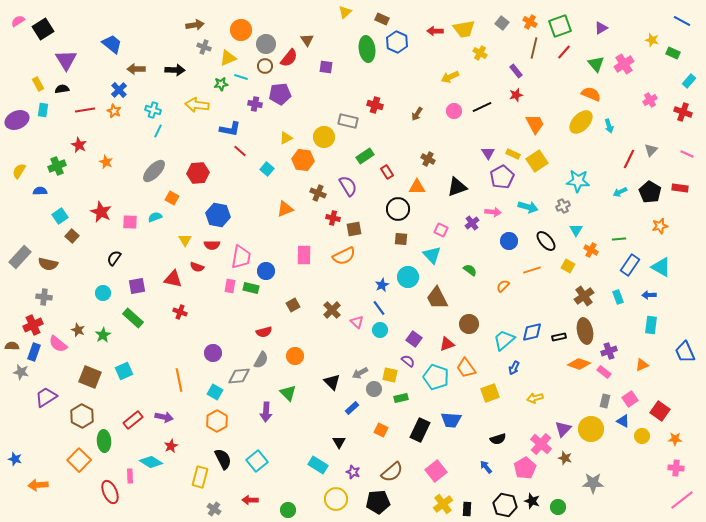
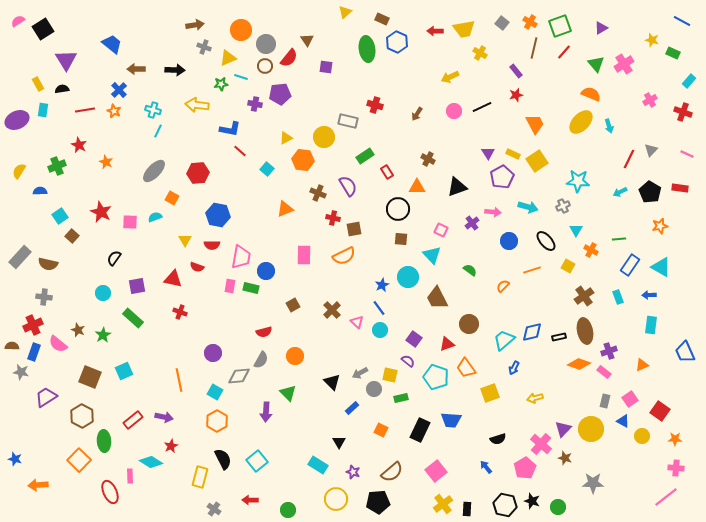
pink line at (682, 500): moved 16 px left, 3 px up
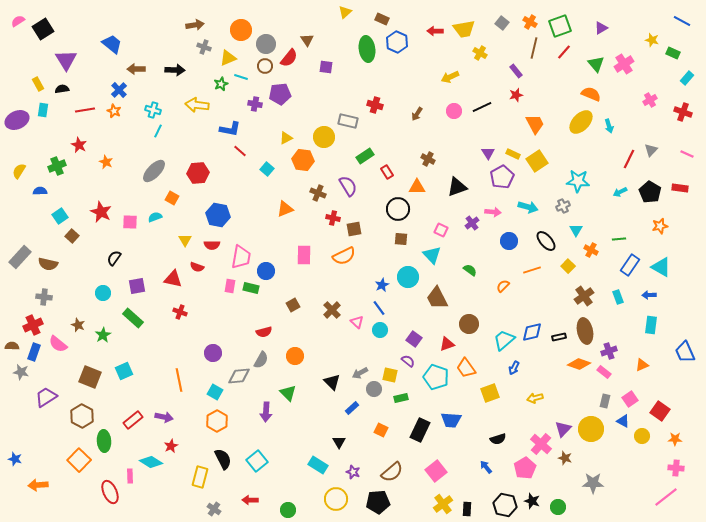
cyan rectangle at (689, 81): moved 2 px left, 3 px up
green star at (221, 84): rotated 16 degrees counterclockwise
yellow square at (568, 266): rotated 16 degrees clockwise
brown star at (78, 330): moved 5 px up
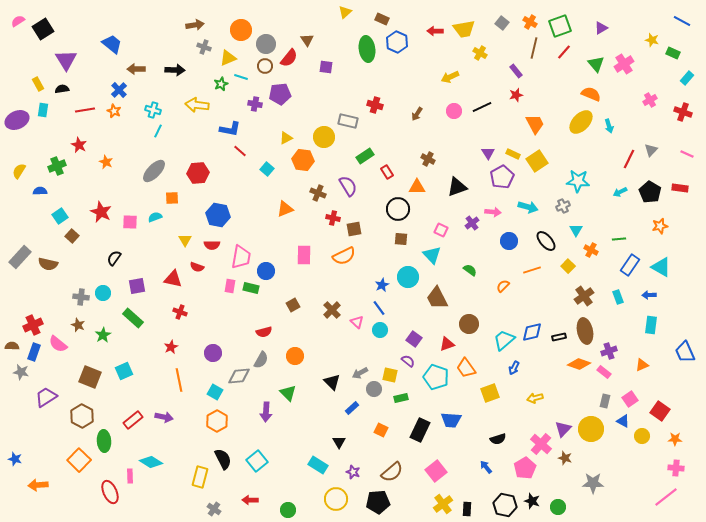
orange square at (172, 198): rotated 32 degrees counterclockwise
gray cross at (44, 297): moved 37 px right
red star at (171, 446): moved 99 px up
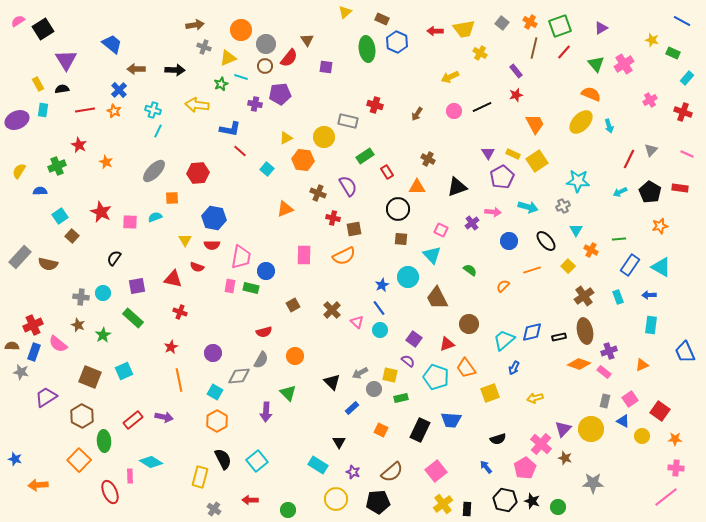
blue hexagon at (218, 215): moved 4 px left, 3 px down
black hexagon at (505, 505): moved 5 px up
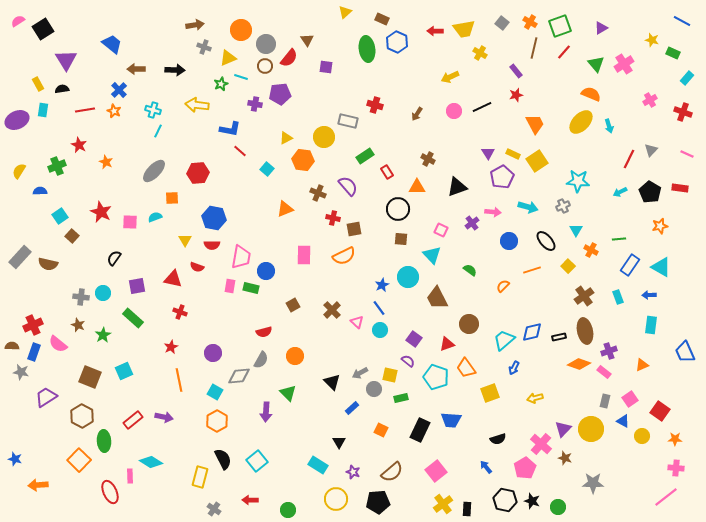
purple semicircle at (348, 186): rotated 10 degrees counterclockwise
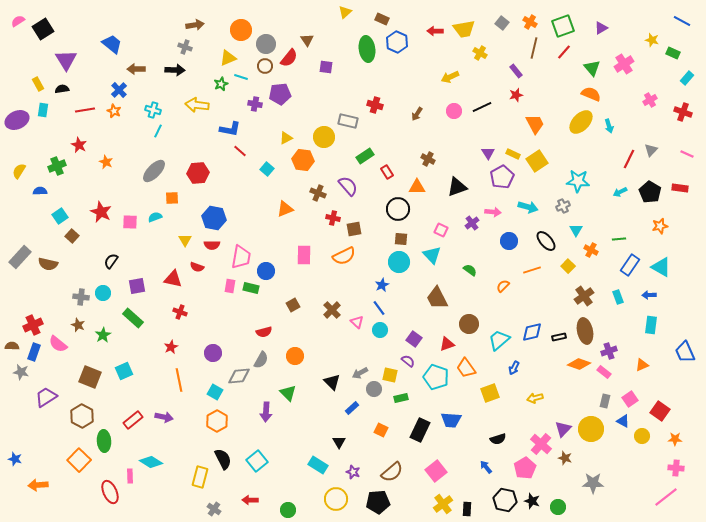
green square at (560, 26): moved 3 px right
gray cross at (204, 47): moved 19 px left
green triangle at (596, 64): moved 4 px left, 4 px down
black semicircle at (114, 258): moved 3 px left, 3 px down
cyan circle at (408, 277): moved 9 px left, 15 px up
cyan trapezoid at (504, 340): moved 5 px left
